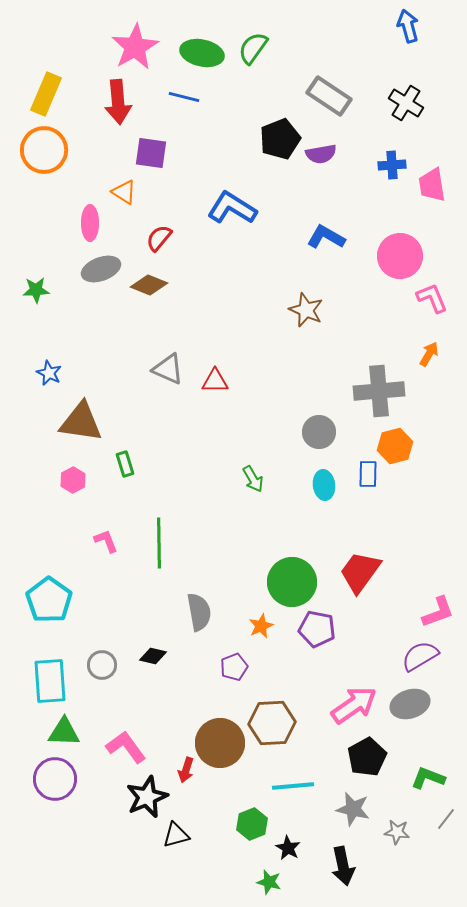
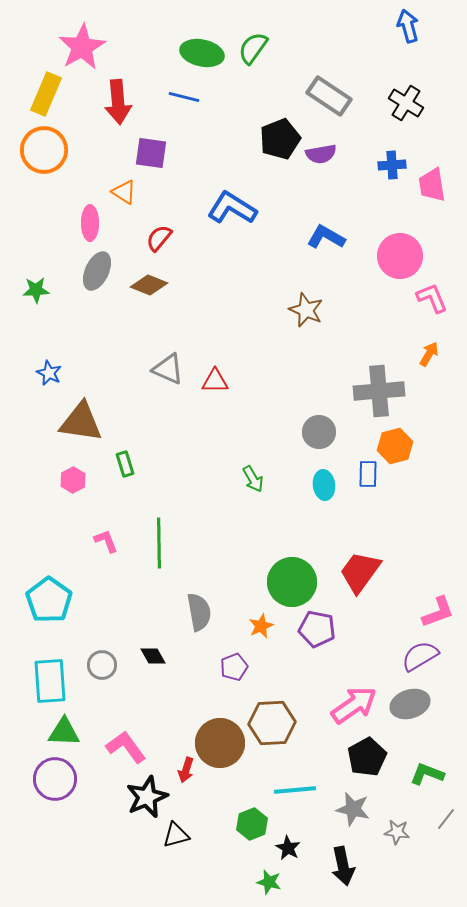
pink star at (135, 47): moved 53 px left
gray ellipse at (101, 269): moved 4 px left, 2 px down; rotated 45 degrees counterclockwise
black diamond at (153, 656): rotated 48 degrees clockwise
green L-shape at (428, 778): moved 1 px left, 4 px up
cyan line at (293, 786): moved 2 px right, 4 px down
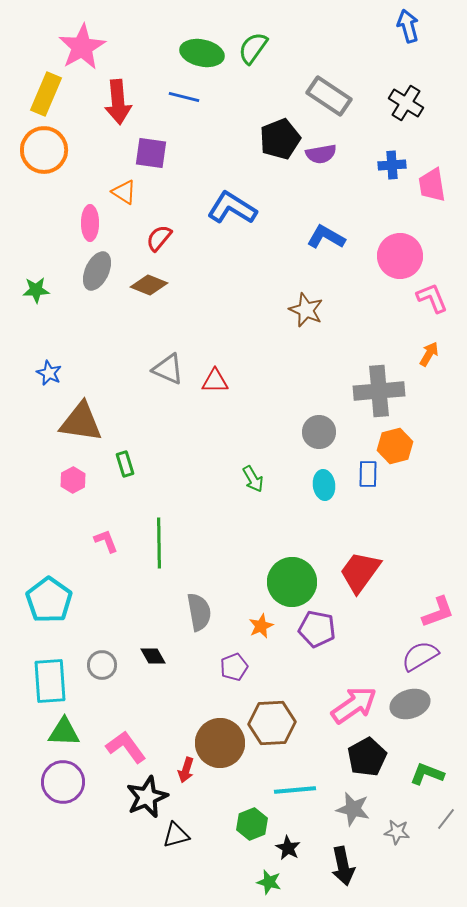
purple circle at (55, 779): moved 8 px right, 3 px down
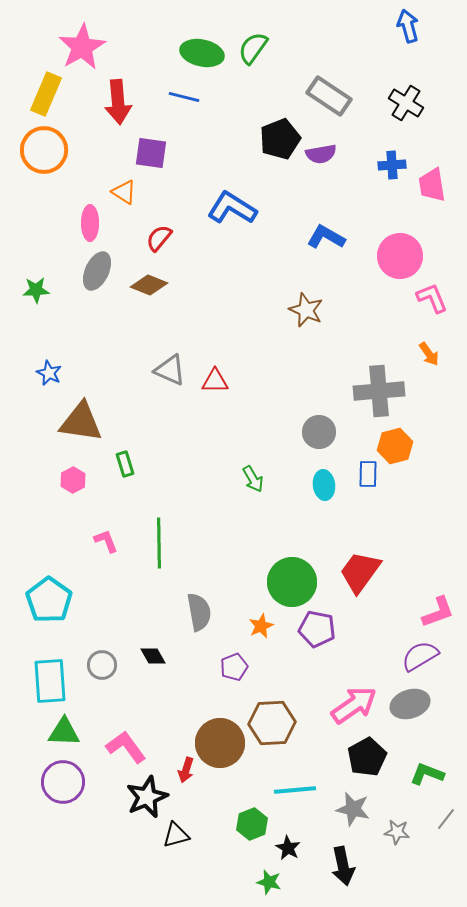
orange arrow at (429, 354): rotated 115 degrees clockwise
gray triangle at (168, 369): moved 2 px right, 1 px down
